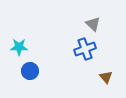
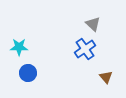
blue cross: rotated 15 degrees counterclockwise
blue circle: moved 2 px left, 2 px down
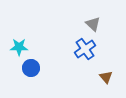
blue circle: moved 3 px right, 5 px up
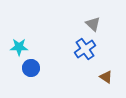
brown triangle: rotated 16 degrees counterclockwise
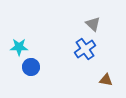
blue circle: moved 1 px up
brown triangle: moved 3 px down; rotated 24 degrees counterclockwise
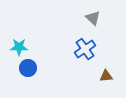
gray triangle: moved 6 px up
blue circle: moved 3 px left, 1 px down
brown triangle: moved 4 px up; rotated 16 degrees counterclockwise
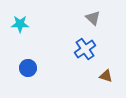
cyan star: moved 1 px right, 23 px up
brown triangle: rotated 24 degrees clockwise
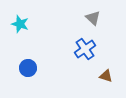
cyan star: rotated 18 degrees clockwise
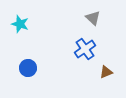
brown triangle: moved 4 px up; rotated 40 degrees counterclockwise
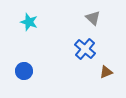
cyan star: moved 9 px right, 2 px up
blue cross: rotated 15 degrees counterclockwise
blue circle: moved 4 px left, 3 px down
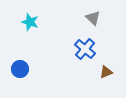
cyan star: moved 1 px right
blue circle: moved 4 px left, 2 px up
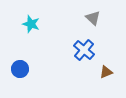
cyan star: moved 1 px right, 2 px down
blue cross: moved 1 px left, 1 px down
